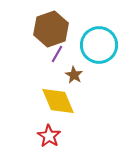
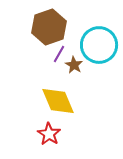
brown hexagon: moved 2 px left, 2 px up
purple line: moved 2 px right
brown star: moved 10 px up
red star: moved 2 px up
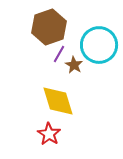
yellow diamond: rotated 6 degrees clockwise
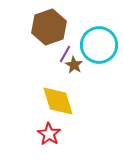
purple line: moved 6 px right
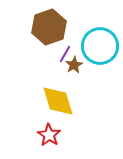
cyan circle: moved 1 px right, 1 px down
brown star: rotated 12 degrees clockwise
red star: moved 1 px down
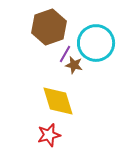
cyan circle: moved 4 px left, 3 px up
brown star: rotated 30 degrees counterclockwise
red star: rotated 25 degrees clockwise
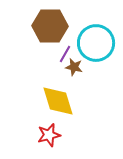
brown hexagon: moved 1 px right, 1 px up; rotated 20 degrees clockwise
brown star: moved 2 px down
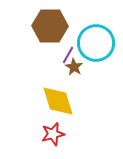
purple line: moved 3 px right, 1 px down
brown star: rotated 18 degrees clockwise
red star: moved 4 px right, 1 px up
